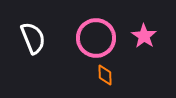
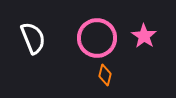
pink circle: moved 1 px right
orange diamond: rotated 15 degrees clockwise
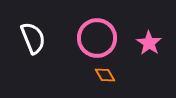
pink star: moved 5 px right, 7 px down
orange diamond: rotated 45 degrees counterclockwise
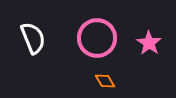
orange diamond: moved 6 px down
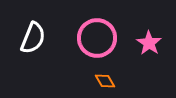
white semicircle: rotated 44 degrees clockwise
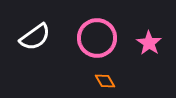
white semicircle: moved 2 px right, 1 px up; rotated 32 degrees clockwise
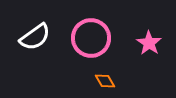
pink circle: moved 6 px left
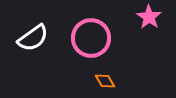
white semicircle: moved 2 px left, 1 px down
pink star: moved 26 px up
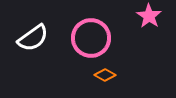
pink star: moved 1 px up
orange diamond: moved 6 px up; rotated 30 degrees counterclockwise
